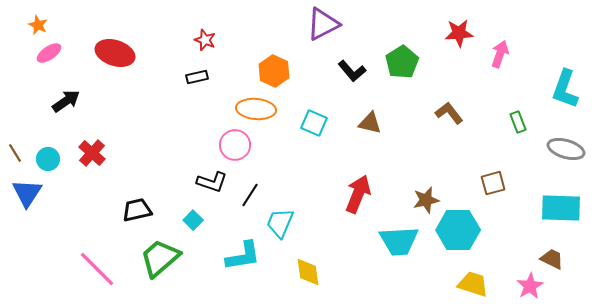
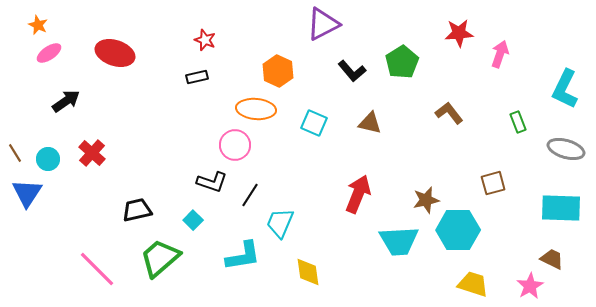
orange hexagon at (274, 71): moved 4 px right
cyan L-shape at (565, 89): rotated 6 degrees clockwise
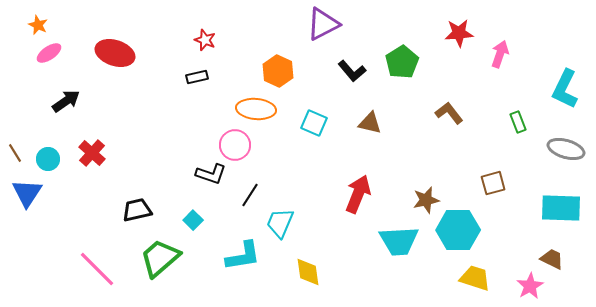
black L-shape at (212, 182): moved 1 px left, 8 px up
yellow trapezoid at (473, 284): moved 2 px right, 6 px up
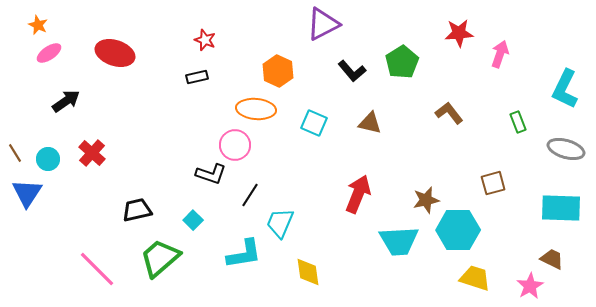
cyan L-shape at (243, 256): moved 1 px right, 2 px up
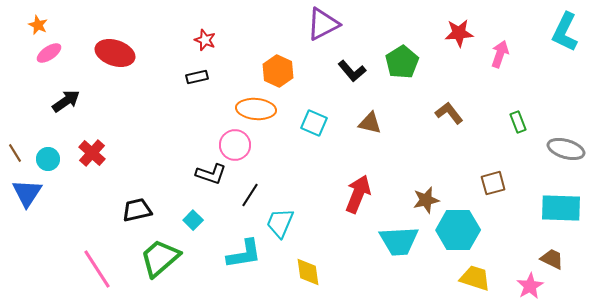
cyan L-shape at (565, 89): moved 57 px up
pink line at (97, 269): rotated 12 degrees clockwise
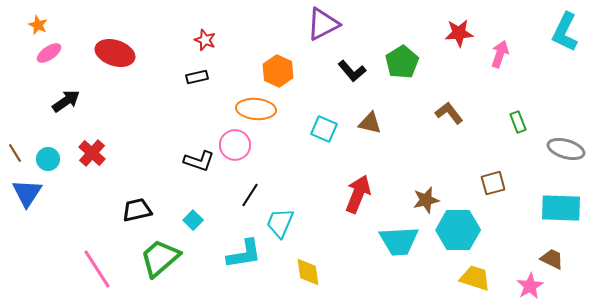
cyan square at (314, 123): moved 10 px right, 6 px down
black L-shape at (211, 174): moved 12 px left, 13 px up
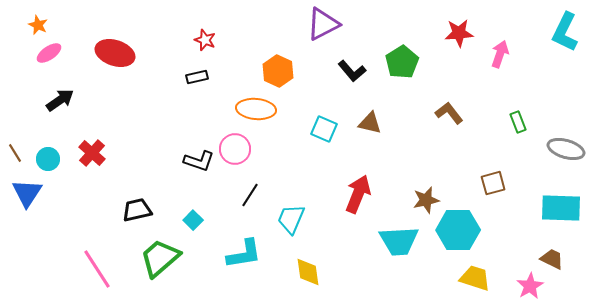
black arrow at (66, 101): moved 6 px left, 1 px up
pink circle at (235, 145): moved 4 px down
cyan trapezoid at (280, 223): moved 11 px right, 4 px up
